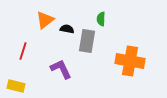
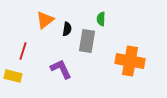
black semicircle: rotated 88 degrees clockwise
yellow rectangle: moved 3 px left, 10 px up
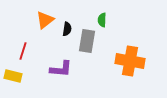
green semicircle: moved 1 px right, 1 px down
purple L-shape: rotated 120 degrees clockwise
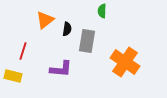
green semicircle: moved 9 px up
orange cross: moved 5 px left, 1 px down; rotated 24 degrees clockwise
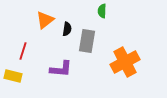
orange cross: rotated 28 degrees clockwise
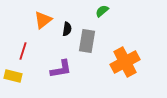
green semicircle: rotated 48 degrees clockwise
orange triangle: moved 2 px left
purple L-shape: rotated 15 degrees counterclockwise
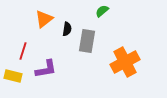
orange triangle: moved 1 px right, 1 px up
purple L-shape: moved 15 px left
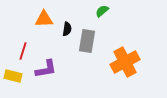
orange triangle: rotated 36 degrees clockwise
